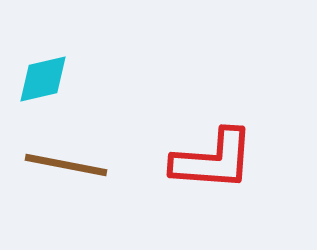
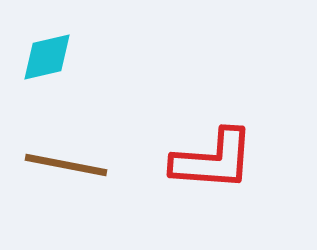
cyan diamond: moved 4 px right, 22 px up
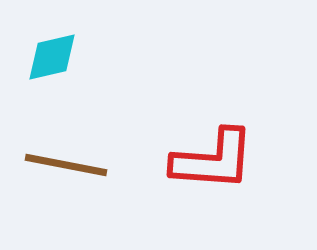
cyan diamond: moved 5 px right
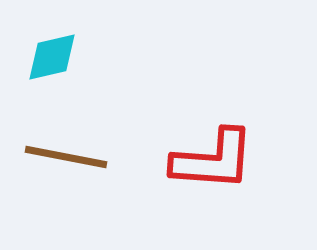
brown line: moved 8 px up
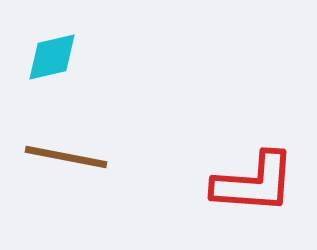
red L-shape: moved 41 px right, 23 px down
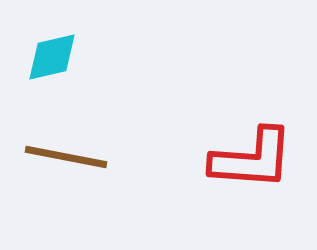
red L-shape: moved 2 px left, 24 px up
